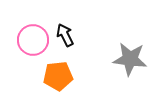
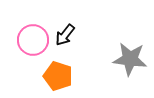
black arrow: rotated 115 degrees counterclockwise
orange pentagon: rotated 24 degrees clockwise
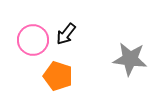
black arrow: moved 1 px right, 1 px up
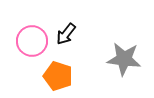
pink circle: moved 1 px left, 1 px down
gray star: moved 6 px left
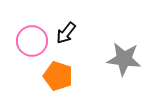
black arrow: moved 1 px up
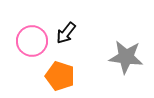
gray star: moved 2 px right, 2 px up
orange pentagon: moved 2 px right
